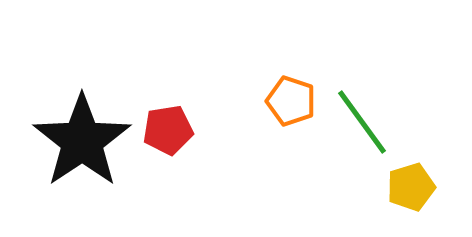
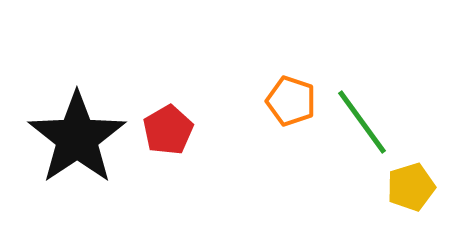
red pentagon: rotated 21 degrees counterclockwise
black star: moved 5 px left, 3 px up
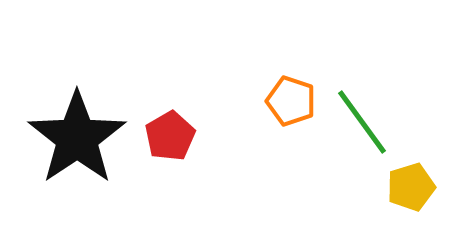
red pentagon: moved 2 px right, 6 px down
